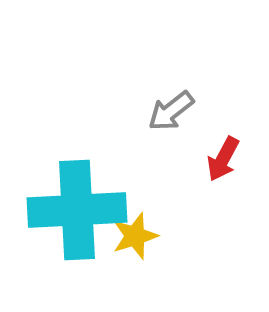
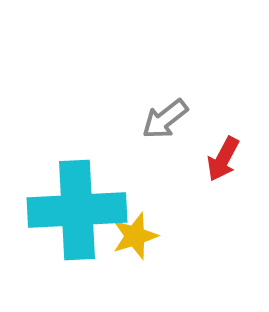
gray arrow: moved 6 px left, 8 px down
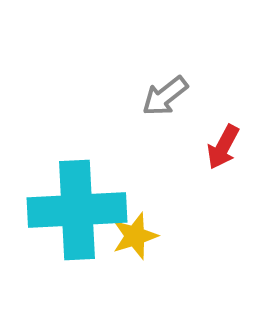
gray arrow: moved 23 px up
red arrow: moved 12 px up
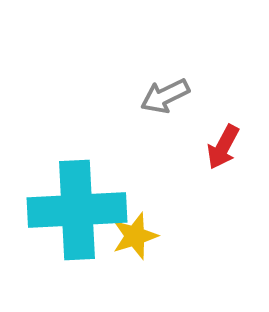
gray arrow: rotated 12 degrees clockwise
